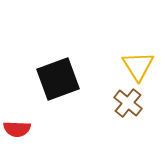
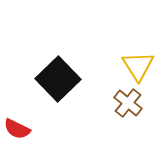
black square: rotated 24 degrees counterclockwise
red semicircle: rotated 24 degrees clockwise
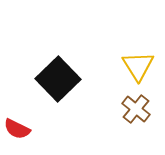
brown cross: moved 8 px right, 6 px down
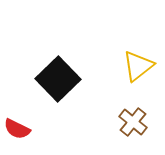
yellow triangle: rotated 24 degrees clockwise
brown cross: moved 3 px left, 13 px down
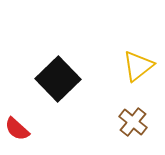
red semicircle: rotated 16 degrees clockwise
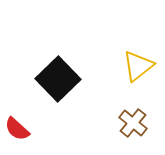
brown cross: moved 1 px down
